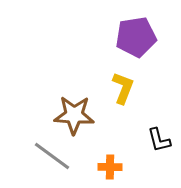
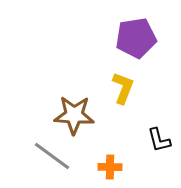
purple pentagon: moved 1 px down
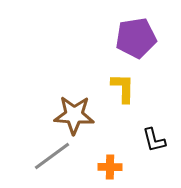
yellow L-shape: rotated 20 degrees counterclockwise
black L-shape: moved 5 px left
gray line: rotated 72 degrees counterclockwise
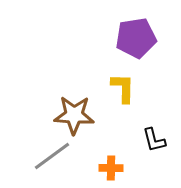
orange cross: moved 1 px right, 1 px down
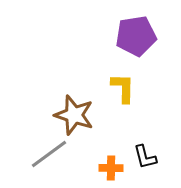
purple pentagon: moved 2 px up
brown star: rotated 15 degrees clockwise
black L-shape: moved 9 px left, 17 px down
gray line: moved 3 px left, 2 px up
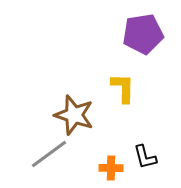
purple pentagon: moved 7 px right, 2 px up
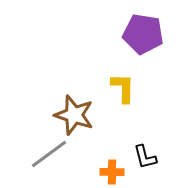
purple pentagon: rotated 18 degrees clockwise
orange cross: moved 1 px right, 4 px down
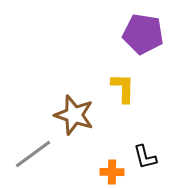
gray line: moved 16 px left
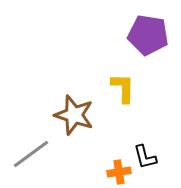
purple pentagon: moved 5 px right, 1 px down
gray line: moved 2 px left
orange cross: moved 7 px right; rotated 10 degrees counterclockwise
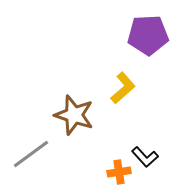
purple pentagon: rotated 12 degrees counterclockwise
yellow L-shape: rotated 48 degrees clockwise
black L-shape: rotated 28 degrees counterclockwise
